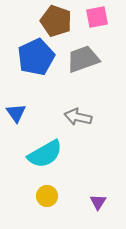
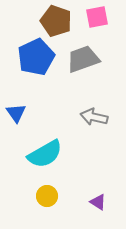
gray arrow: moved 16 px right
purple triangle: rotated 30 degrees counterclockwise
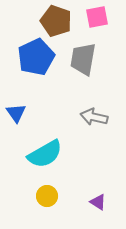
gray trapezoid: rotated 60 degrees counterclockwise
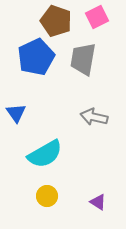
pink square: rotated 15 degrees counterclockwise
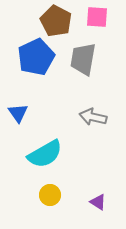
pink square: rotated 30 degrees clockwise
brown pentagon: rotated 8 degrees clockwise
blue triangle: moved 2 px right
gray arrow: moved 1 px left
yellow circle: moved 3 px right, 1 px up
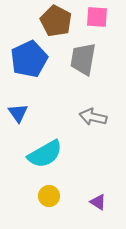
blue pentagon: moved 7 px left, 2 px down
yellow circle: moved 1 px left, 1 px down
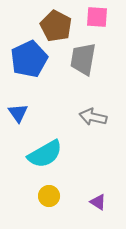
brown pentagon: moved 5 px down
